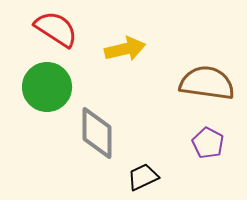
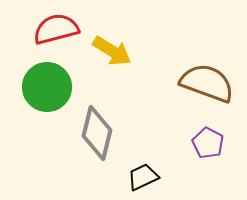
red semicircle: rotated 48 degrees counterclockwise
yellow arrow: moved 13 px left, 2 px down; rotated 45 degrees clockwise
brown semicircle: rotated 12 degrees clockwise
gray diamond: rotated 14 degrees clockwise
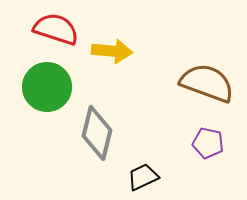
red semicircle: rotated 33 degrees clockwise
yellow arrow: rotated 27 degrees counterclockwise
purple pentagon: rotated 16 degrees counterclockwise
